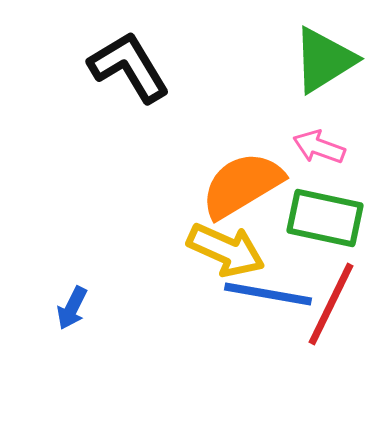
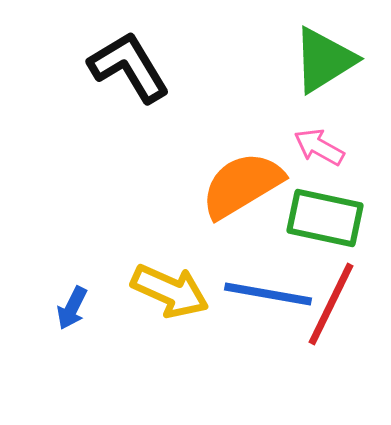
pink arrow: rotated 9 degrees clockwise
yellow arrow: moved 56 px left, 41 px down
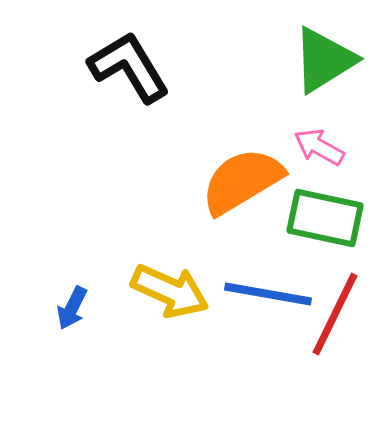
orange semicircle: moved 4 px up
red line: moved 4 px right, 10 px down
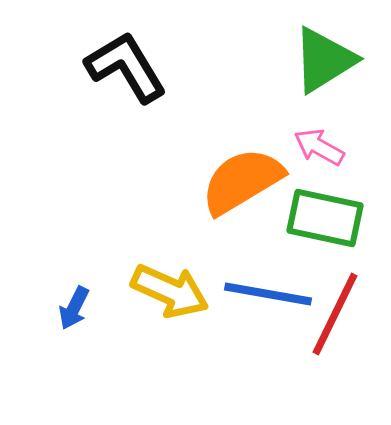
black L-shape: moved 3 px left
blue arrow: moved 2 px right
